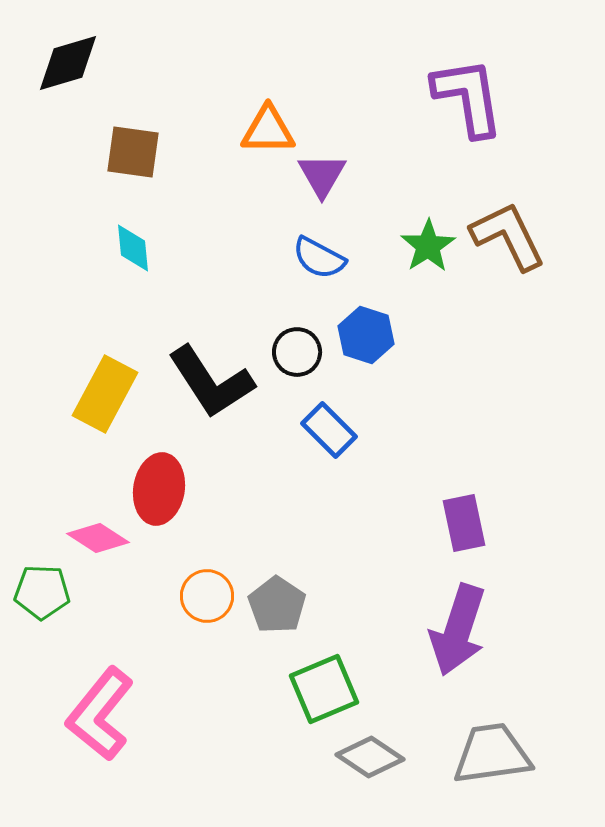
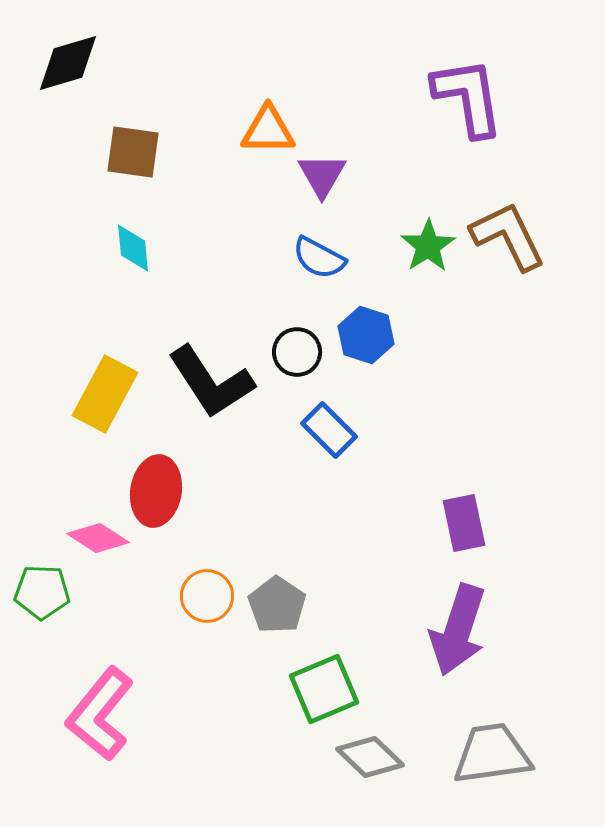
red ellipse: moved 3 px left, 2 px down
gray diamond: rotated 10 degrees clockwise
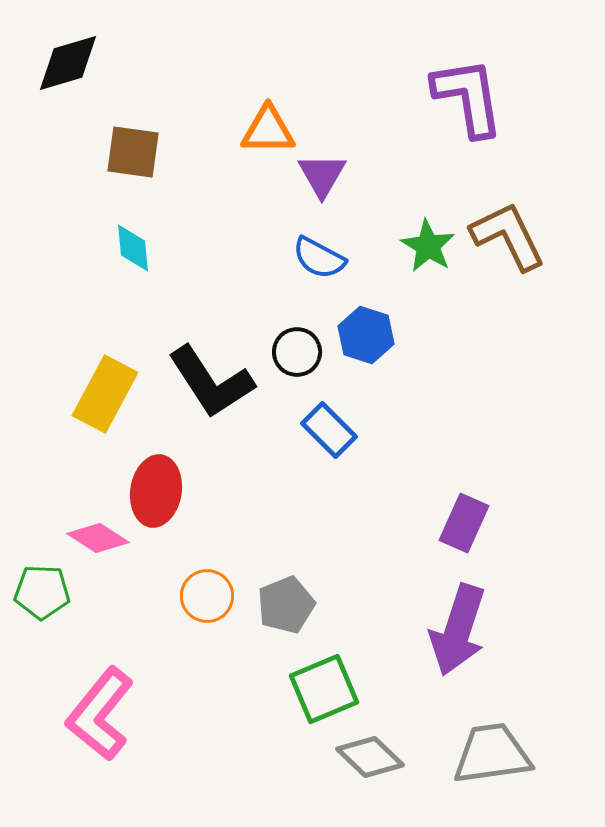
green star: rotated 8 degrees counterclockwise
purple rectangle: rotated 36 degrees clockwise
gray pentagon: moved 9 px right; rotated 16 degrees clockwise
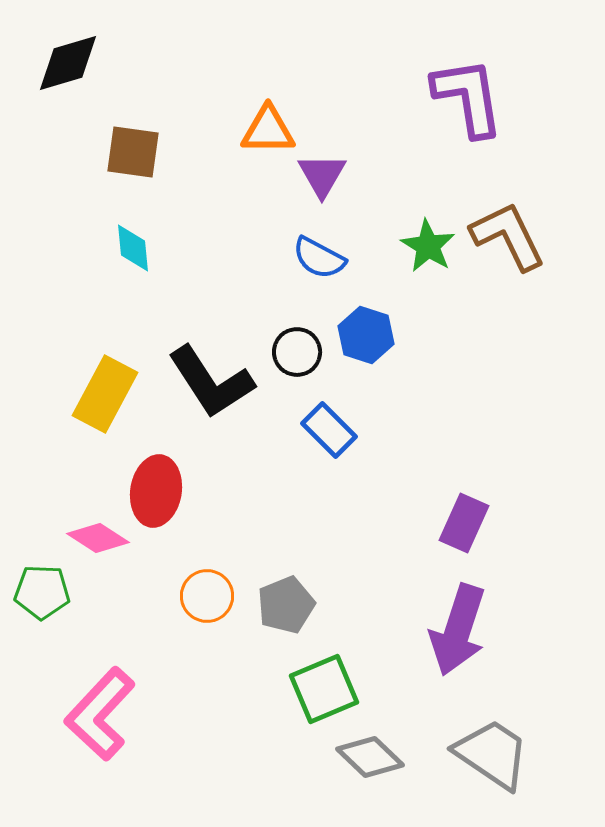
pink L-shape: rotated 4 degrees clockwise
gray trapezoid: rotated 42 degrees clockwise
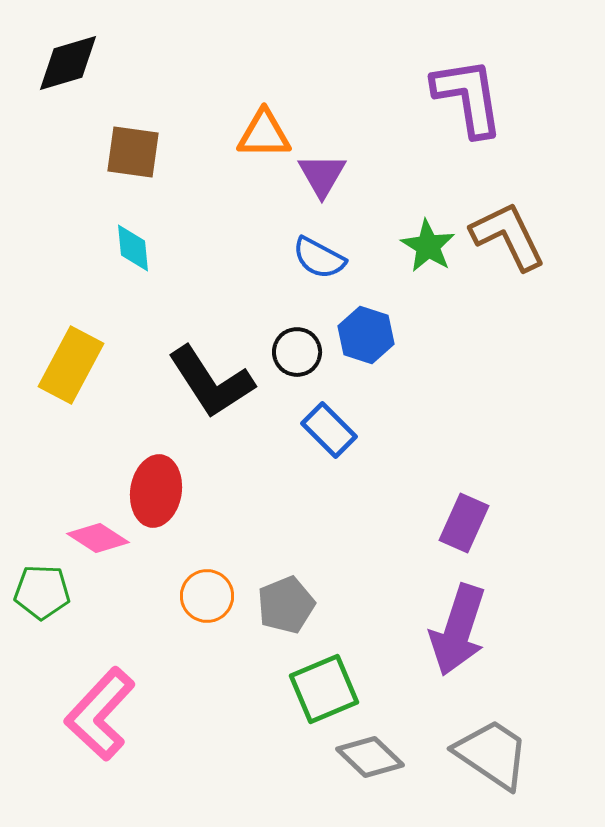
orange triangle: moved 4 px left, 4 px down
yellow rectangle: moved 34 px left, 29 px up
